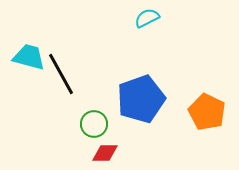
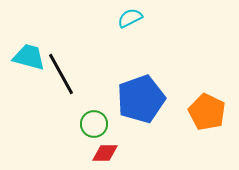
cyan semicircle: moved 17 px left
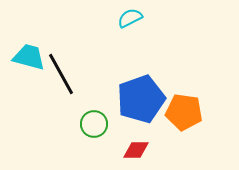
orange pentagon: moved 23 px left; rotated 18 degrees counterclockwise
red diamond: moved 31 px right, 3 px up
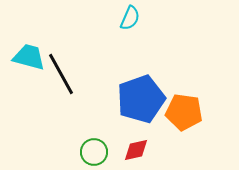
cyan semicircle: rotated 140 degrees clockwise
green circle: moved 28 px down
red diamond: rotated 12 degrees counterclockwise
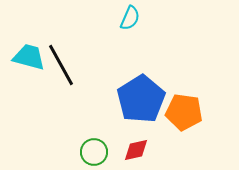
black line: moved 9 px up
blue pentagon: rotated 12 degrees counterclockwise
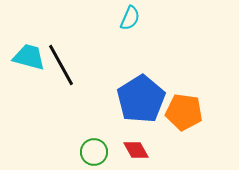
red diamond: rotated 72 degrees clockwise
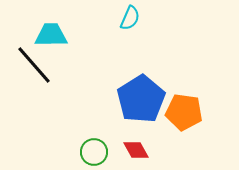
cyan trapezoid: moved 22 px right, 22 px up; rotated 16 degrees counterclockwise
black line: moved 27 px left; rotated 12 degrees counterclockwise
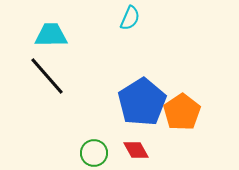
black line: moved 13 px right, 11 px down
blue pentagon: moved 1 px right, 3 px down
orange pentagon: moved 2 px left; rotated 30 degrees clockwise
green circle: moved 1 px down
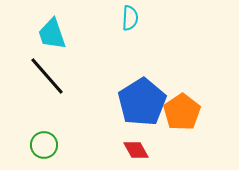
cyan semicircle: rotated 20 degrees counterclockwise
cyan trapezoid: moved 1 px right, 1 px up; rotated 108 degrees counterclockwise
green circle: moved 50 px left, 8 px up
